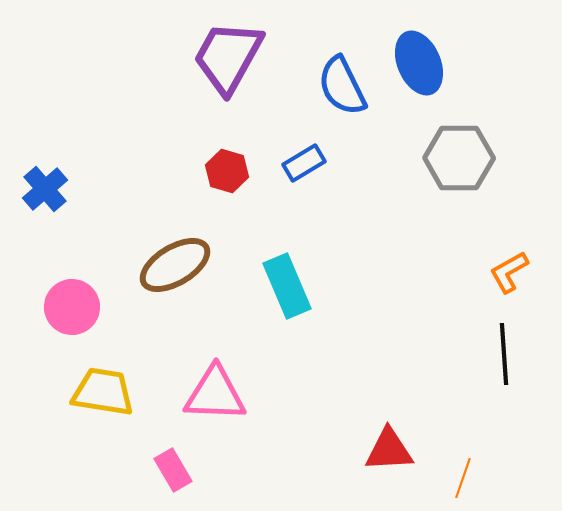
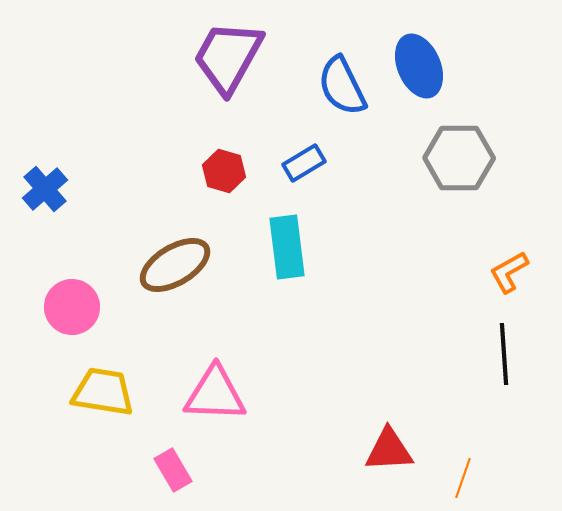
blue ellipse: moved 3 px down
red hexagon: moved 3 px left
cyan rectangle: moved 39 px up; rotated 16 degrees clockwise
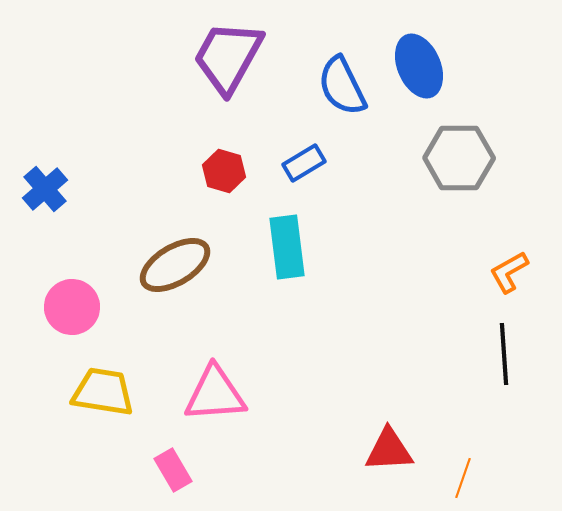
pink triangle: rotated 6 degrees counterclockwise
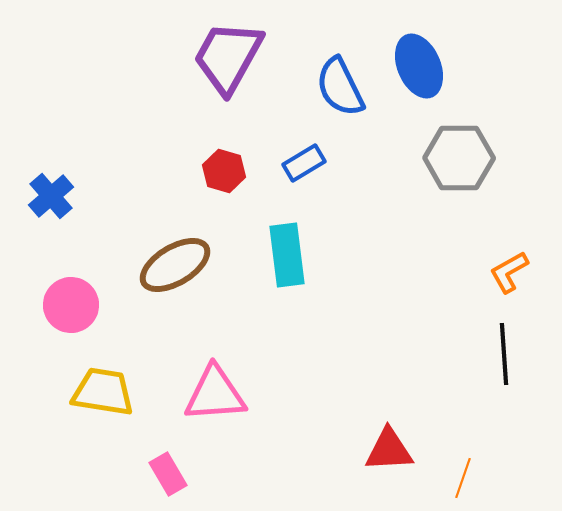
blue semicircle: moved 2 px left, 1 px down
blue cross: moved 6 px right, 7 px down
cyan rectangle: moved 8 px down
pink circle: moved 1 px left, 2 px up
pink rectangle: moved 5 px left, 4 px down
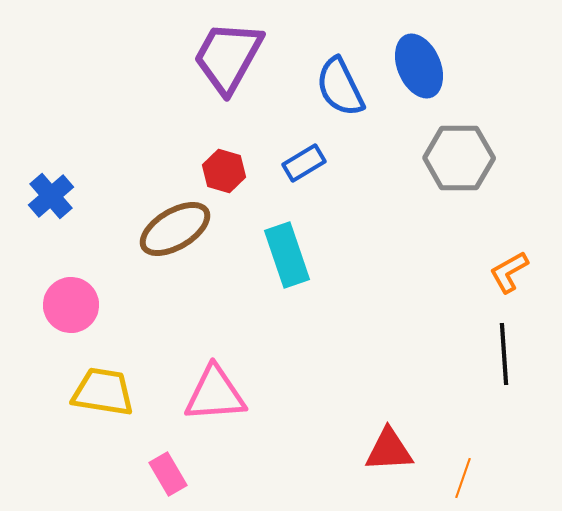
cyan rectangle: rotated 12 degrees counterclockwise
brown ellipse: moved 36 px up
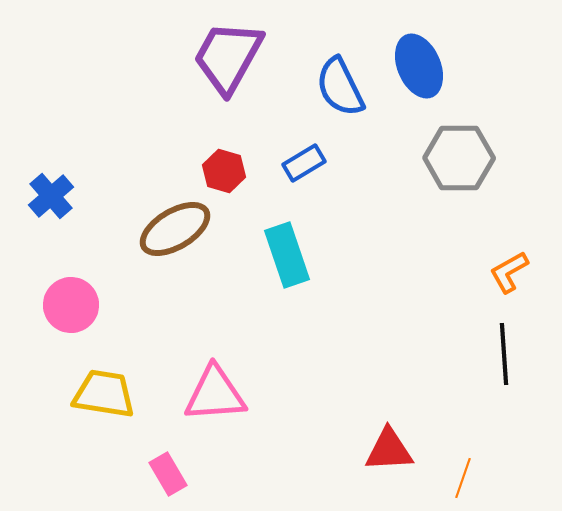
yellow trapezoid: moved 1 px right, 2 px down
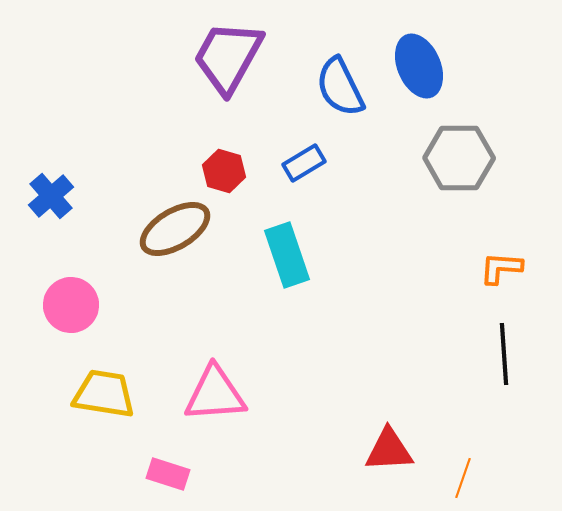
orange L-shape: moved 8 px left, 4 px up; rotated 33 degrees clockwise
pink rectangle: rotated 42 degrees counterclockwise
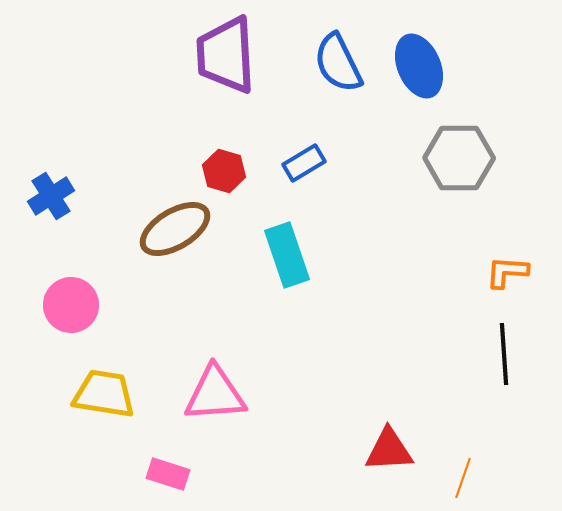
purple trapezoid: moved 2 px left, 2 px up; rotated 32 degrees counterclockwise
blue semicircle: moved 2 px left, 24 px up
blue cross: rotated 9 degrees clockwise
orange L-shape: moved 6 px right, 4 px down
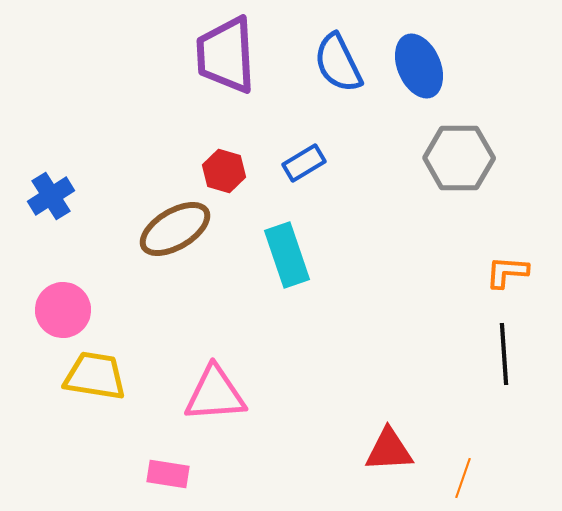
pink circle: moved 8 px left, 5 px down
yellow trapezoid: moved 9 px left, 18 px up
pink rectangle: rotated 9 degrees counterclockwise
